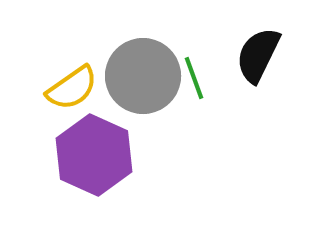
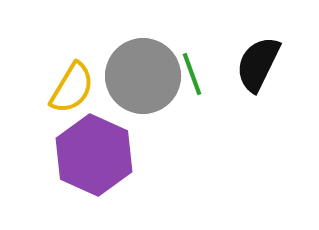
black semicircle: moved 9 px down
green line: moved 2 px left, 4 px up
yellow semicircle: rotated 24 degrees counterclockwise
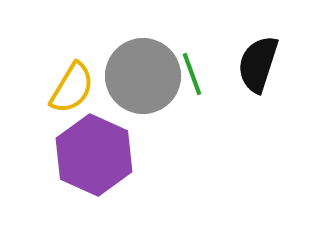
black semicircle: rotated 8 degrees counterclockwise
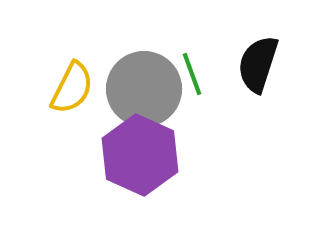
gray circle: moved 1 px right, 13 px down
yellow semicircle: rotated 4 degrees counterclockwise
purple hexagon: moved 46 px right
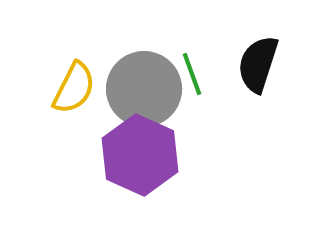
yellow semicircle: moved 2 px right
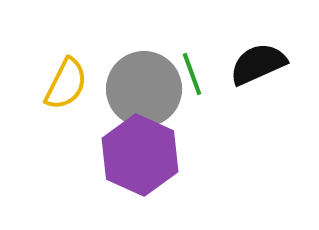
black semicircle: rotated 48 degrees clockwise
yellow semicircle: moved 8 px left, 4 px up
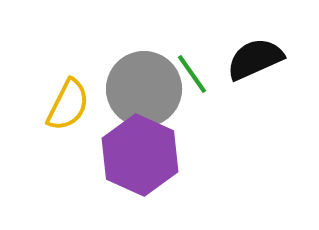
black semicircle: moved 3 px left, 5 px up
green line: rotated 15 degrees counterclockwise
yellow semicircle: moved 2 px right, 21 px down
